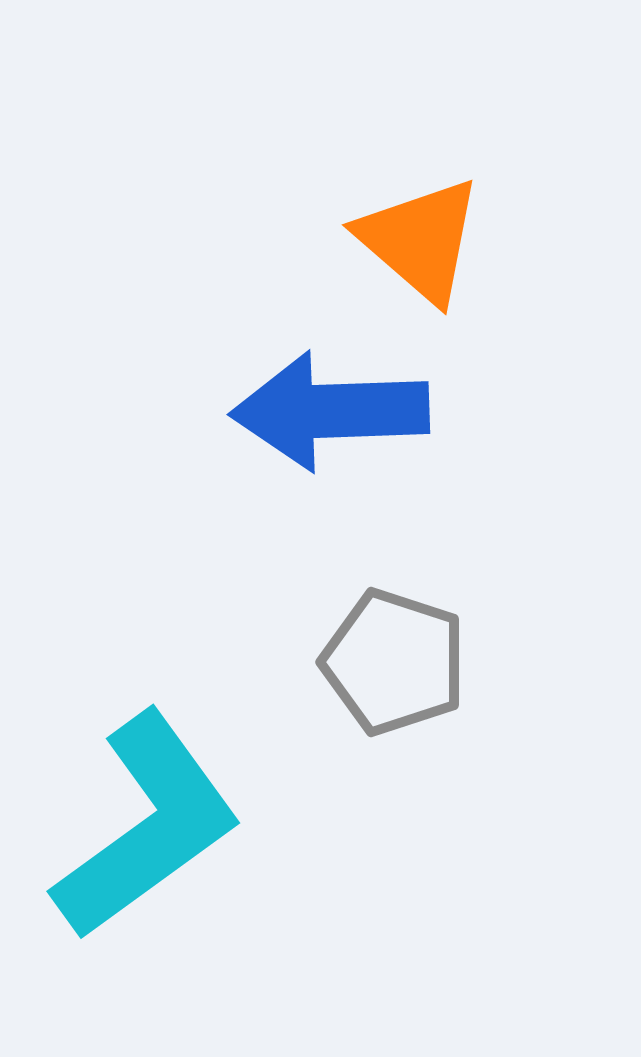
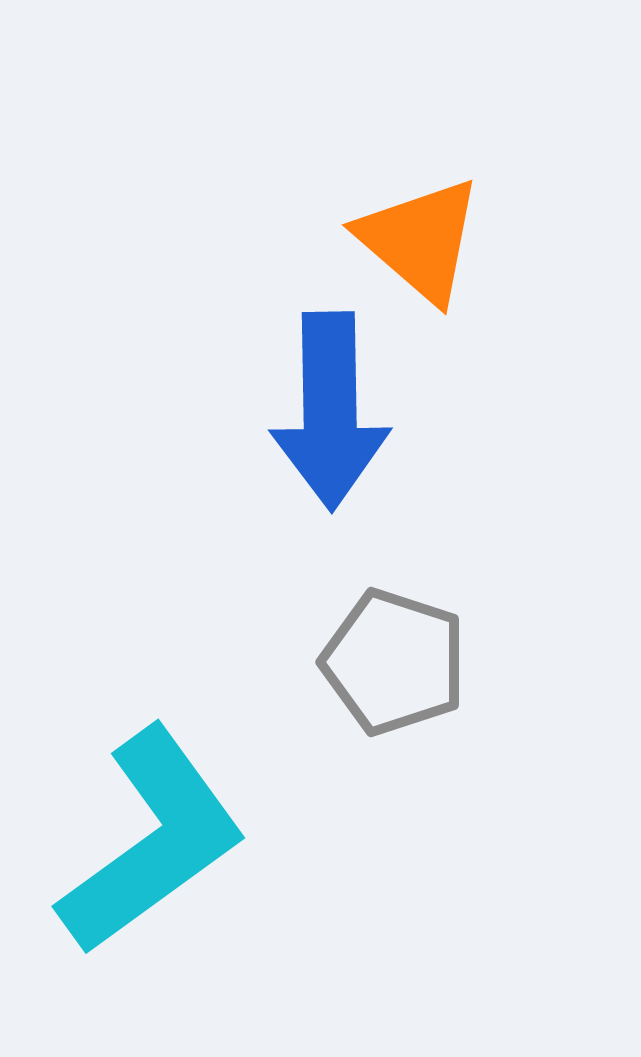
blue arrow: rotated 89 degrees counterclockwise
cyan L-shape: moved 5 px right, 15 px down
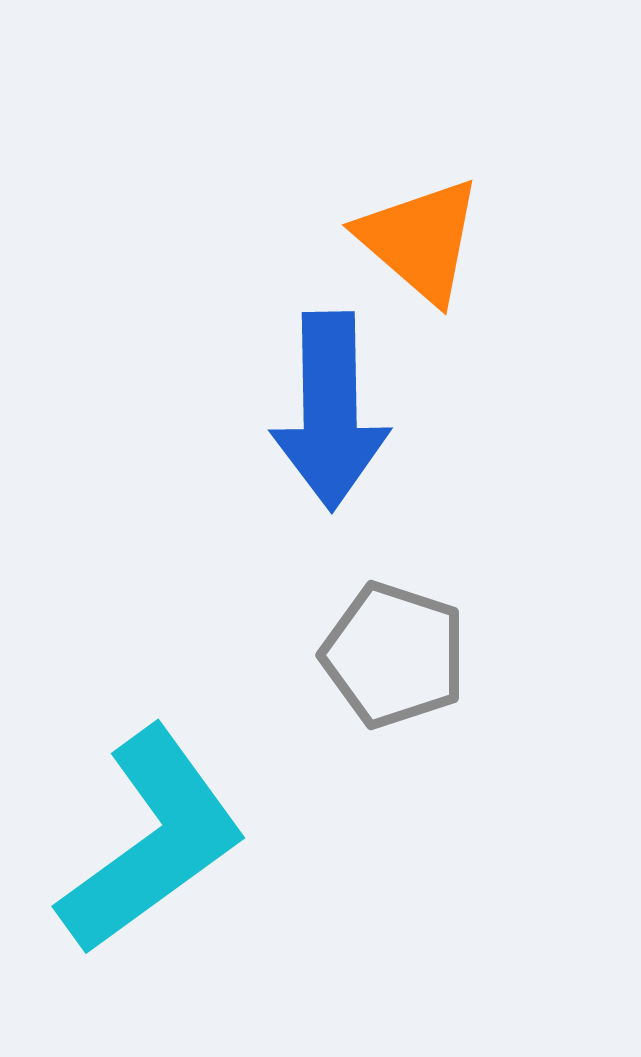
gray pentagon: moved 7 px up
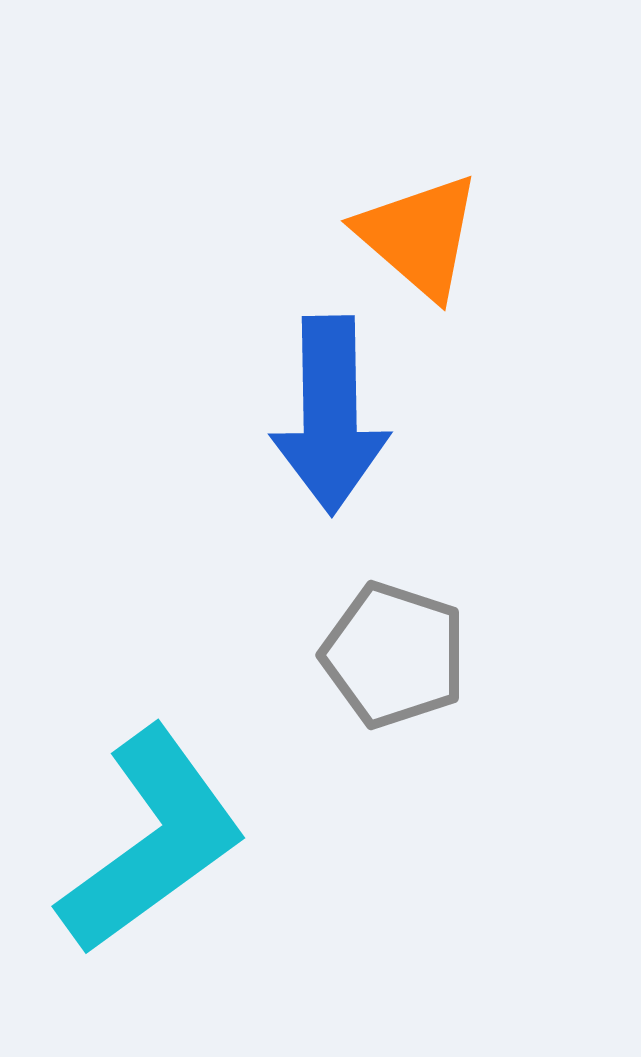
orange triangle: moved 1 px left, 4 px up
blue arrow: moved 4 px down
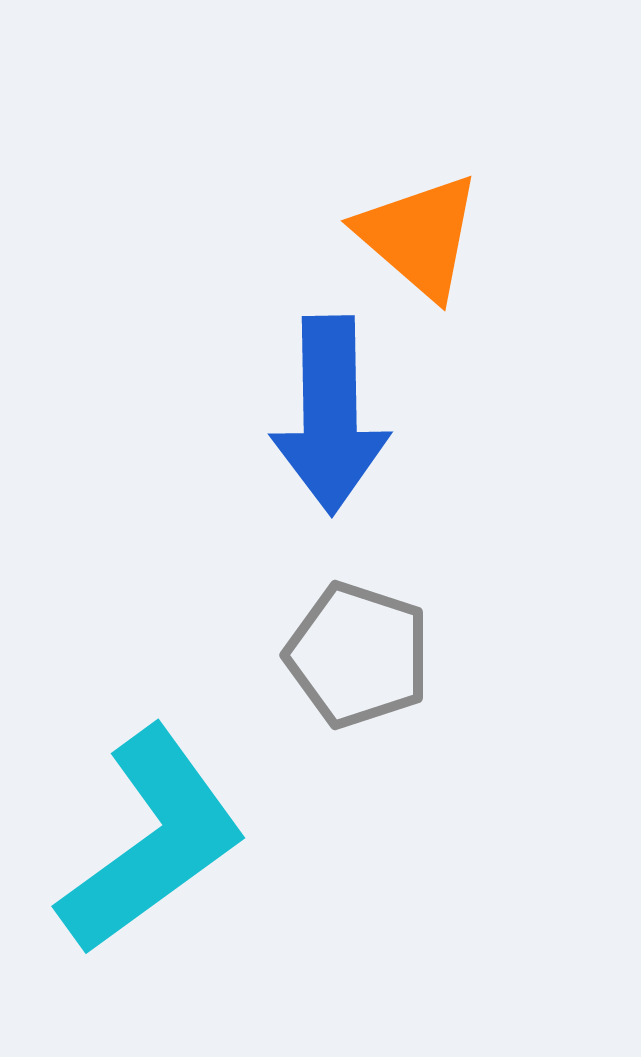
gray pentagon: moved 36 px left
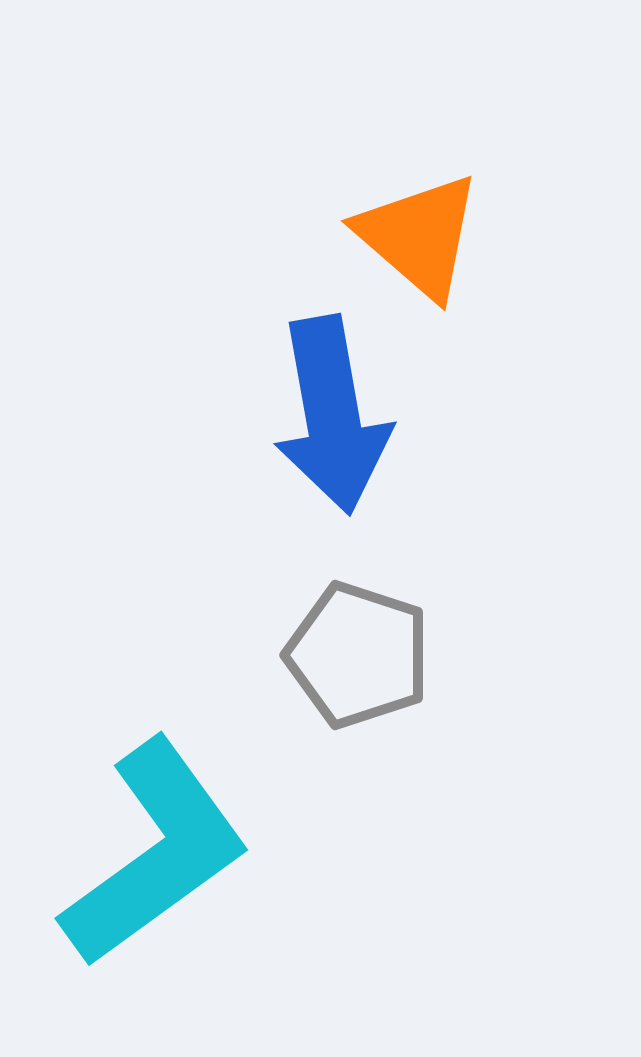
blue arrow: moved 2 px right; rotated 9 degrees counterclockwise
cyan L-shape: moved 3 px right, 12 px down
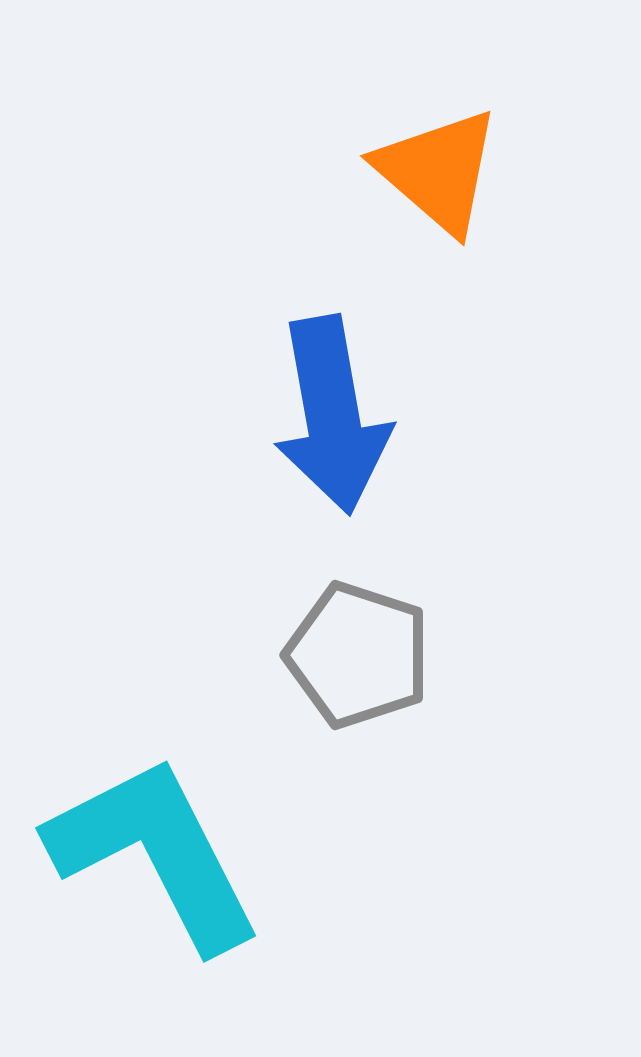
orange triangle: moved 19 px right, 65 px up
cyan L-shape: rotated 81 degrees counterclockwise
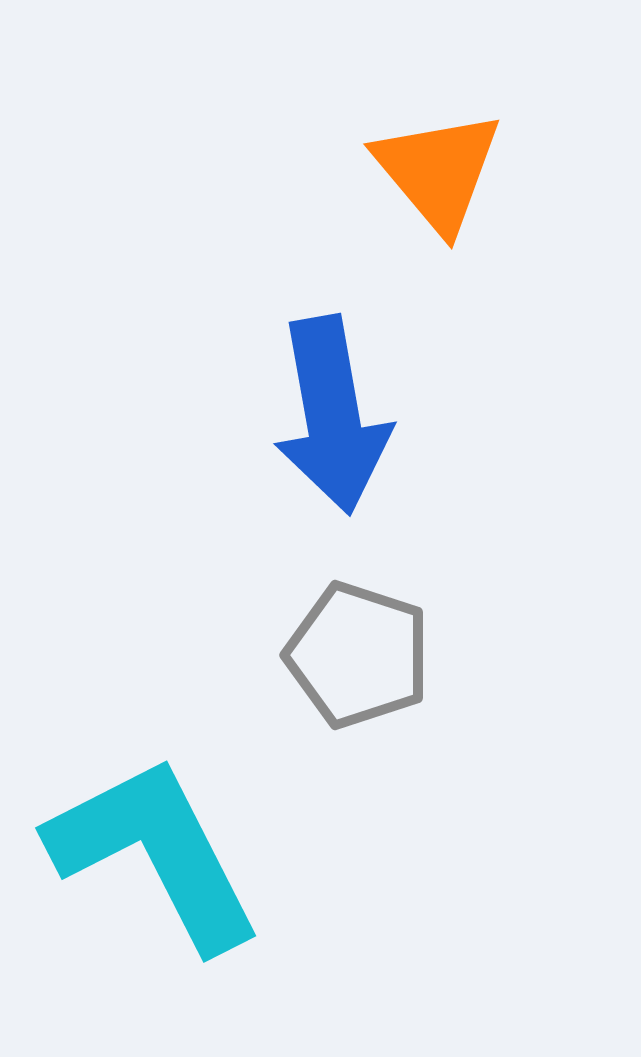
orange triangle: rotated 9 degrees clockwise
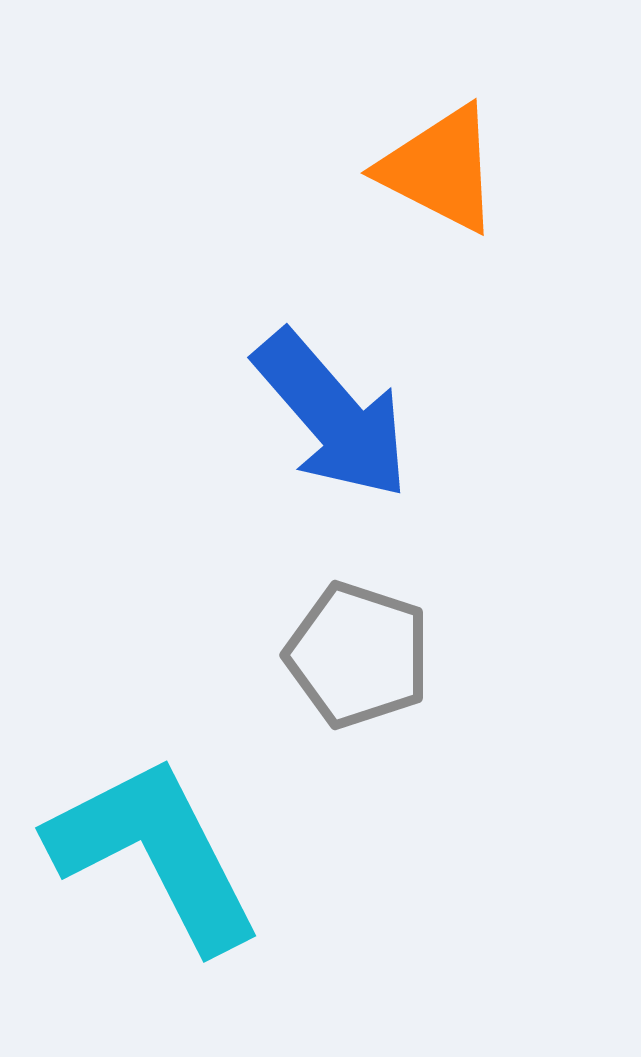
orange triangle: moved 2 px right, 2 px up; rotated 23 degrees counterclockwise
blue arrow: rotated 31 degrees counterclockwise
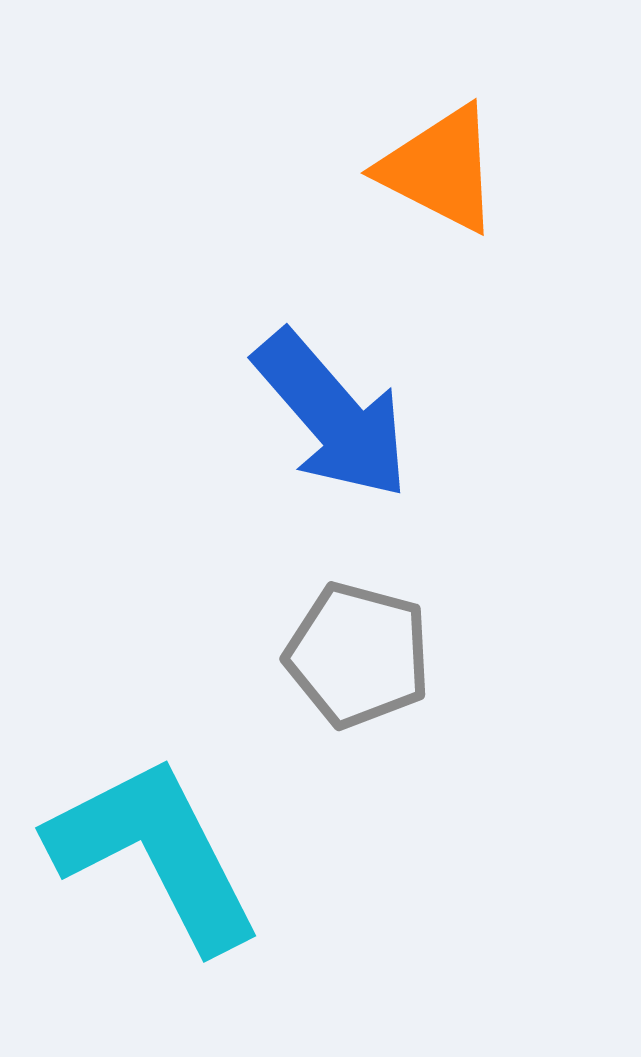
gray pentagon: rotated 3 degrees counterclockwise
